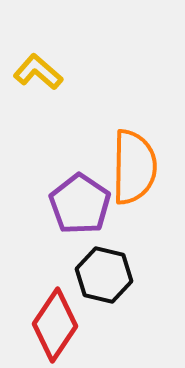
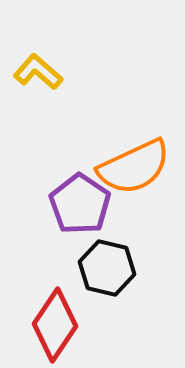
orange semicircle: rotated 64 degrees clockwise
black hexagon: moved 3 px right, 7 px up
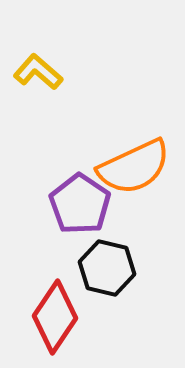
red diamond: moved 8 px up
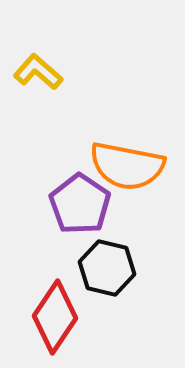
orange semicircle: moved 7 px left, 1 px up; rotated 36 degrees clockwise
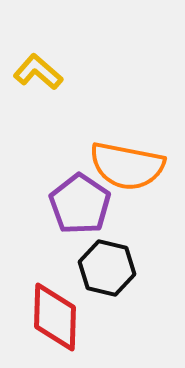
red diamond: rotated 32 degrees counterclockwise
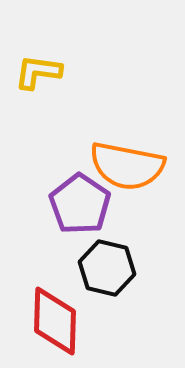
yellow L-shape: rotated 33 degrees counterclockwise
red diamond: moved 4 px down
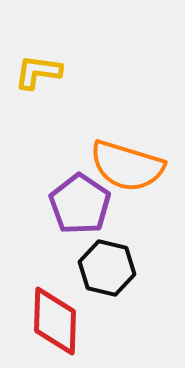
orange semicircle: rotated 6 degrees clockwise
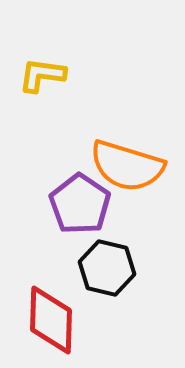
yellow L-shape: moved 4 px right, 3 px down
red diamond: moved 4 px left, 1 px up
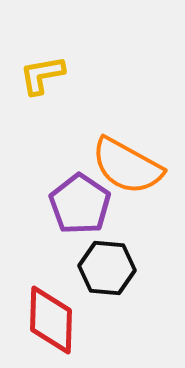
yellow L-shape: rotated 18 degrees counterclockwise
orange semicircle: rotated 12 degrees clockwise
black hexagon: rotated 8 degrees counterclockwise
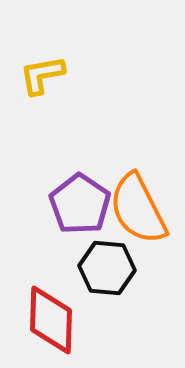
orange semicircle: moved 11 px right, 43 px down; rotated 34 degrees clockwise
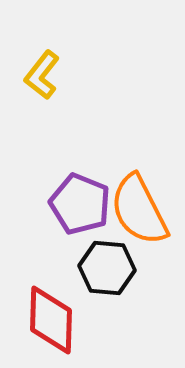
yellow L-shape: rotated 42 degrees counterclockwise
purple pentagon: rotated 12 degrees counterclockwise
orange semicircle: moved 1 px right, 1 px down
